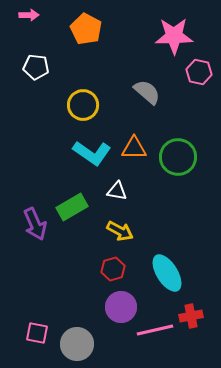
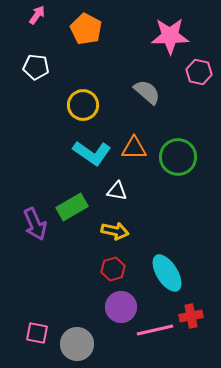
pink arrow: moved 8 px right; rotated 54 degrees counterclockwise
pink star: moved 4 px left
yellow arrow: moved 5 px left; rotated 16 degrees counterclockwise
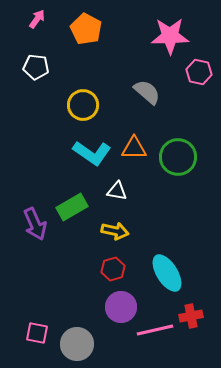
pink arrow: moved 4 px down
